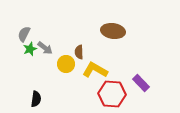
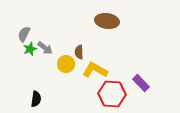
brown ellipse: moved 6 px left, 10 px up
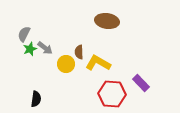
yellow L-shape: moved 3 px right, 7 px up
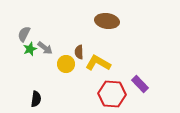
purple rectangle: moved 1 px left, 1 px down
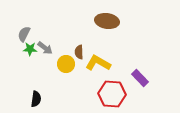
green star: rotated 24 degrees clockwise
purple rectangle: moved 6 px up
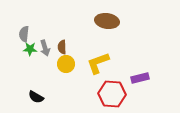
gray semicircle: rotated 21 degrees counterclockwise
gray arrow: rotated 35 degrees clockwise
brown semicircle: moved 17 px left, 5 px up
yellow L-shape: rotated 50 degrees counterclockwise
purple rectangle: rotated 60 degrees counterclockwise
black semicircle: moved 2 px up; rotated 112 degrees clockwise
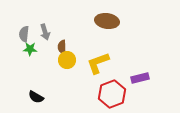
gray arrow: moved 16 px up
yellow circle: moved 1 px right, 4 px up
red hexagon: rotated 24 degrees counterclockwise
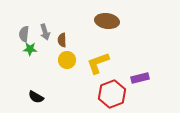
brown semicircle: moved 7 px up
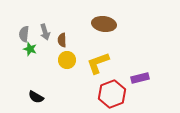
brown ellipse: moved 3 px left, 3 px down
green star: rotated 16 degrees clockwise
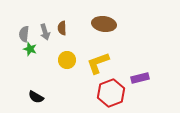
brown semicircle: moved 12 px up
red hexagon: moved 1 px left, 1 px up
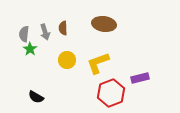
brown semicircle: moved 1 px right
green star: rotated 16 degrees clockwise
